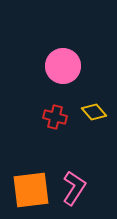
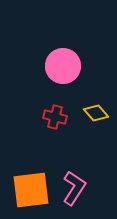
yellow diamond: moved 2 px right, 1 px down
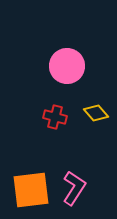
pink circle: moved 4 px right
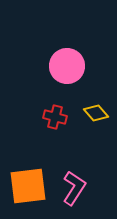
orange square: moved 3 px left, 4 px up
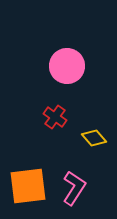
yellow diamond: moved 2 px left, 25 px down
red cross: rotated 20 degrees clockwise
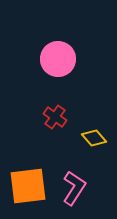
pink circle: moved 9 px left, 7 px up
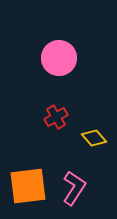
pink circle: moved 1 px right, 1 px up
red cross: moved 1 px right; rotated 25 degrees clockwise
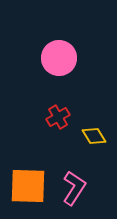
red cross: moved 2 px right
yellow diamond: moved 2 px up; rotated 10 degrees clockwise
orange square: rotated 9 degrees clockwise
